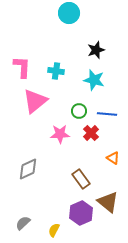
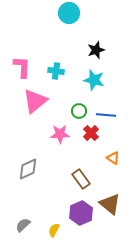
blue line: moved 1 px left, 1 px down
brown triangle: moved 2 px right, 2 px down
gray semicircle: moved 2 px down
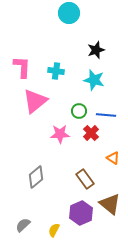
gray diamond: moved 8 px right, 8 px down; rotated 15 degrees counterclockwise
brown rectangle: moved 4 px right
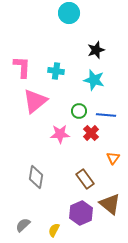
orange triangle: rotated 32 degrees clockwise
gray diamond: rotated 40 degrees counterclockwise
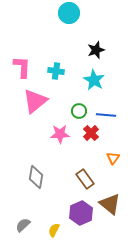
cyan star: rotated 15 degrees clockwise
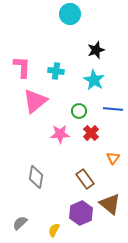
cyan circle: moved 1 px right, 1 px down
blue line: moved 7 px right, 6 px up
gray semicircle: moved 3 px left, 2 px up
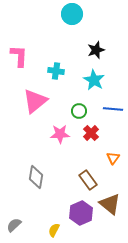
cyan circle: moved 2 px right
pink L-shape: moved 3 px left, 11 px up
brown rectangle: moved 3 px right, 1 px down
gray semicircle: moved 6 px left, 2 px down
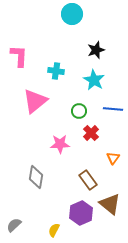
pink star: moved 10 px down
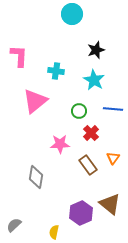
brown rectangle: moved 15 px up
yellow semicircle: moved 2 px down; rotated 16 degrees counterclockwise
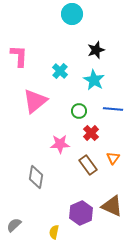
cyan cross: moved 4 px right; rotated 35 degrees clockwise
brown triangle: moved 2 px right, 2 px down; rotated 15 degrees counterclockwise
